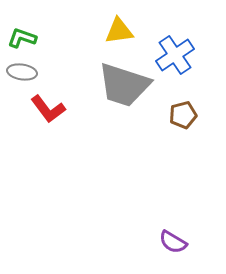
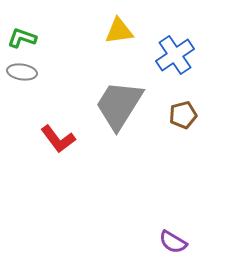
gray trapezoid: moved 5 px left, 20 px down; rotated 104 degrees clockwise
red L-shape: moved 10 px right, 30 px down
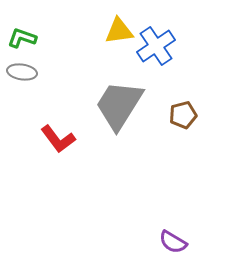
blue cross: moved 19 px left, 9 px up
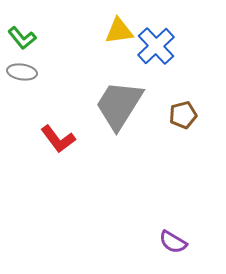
green L-shape: rotated 148 degrees counterclockwise
blue cross: rotated 9 degrees counterclockwise
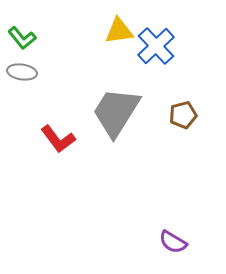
gray trapezoid: moved 3 px left, 7 px down
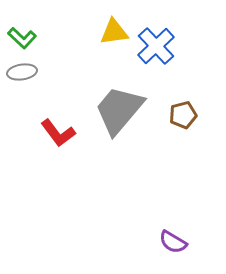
yellow triangle: moved 5 px left, 1 px down
green L-shape: rotated 8 degrees counterclockwise
gray ellipse: rotated 16 degrees counterclockwise
gray trapezoid: moved 3 px right, 2 px up; rotated 8 degrees clockwise
red L-shape: moved 6 px up
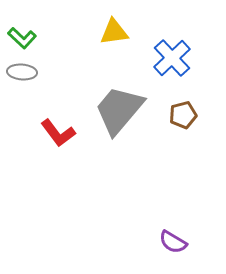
blue cross: moved 16 px right, 12 px down
gray ellipse: rotated 12 degrees clockwise
